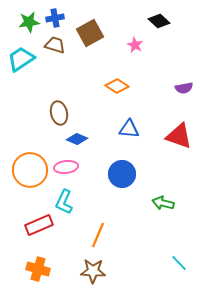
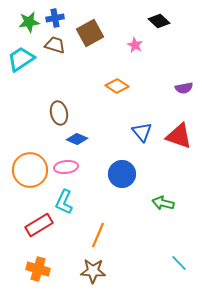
blue triangle: moved 13 px right, 3 px down; rotated 45 degrees clockwise
red rectangle: rotated 8 degrees counterclockwise
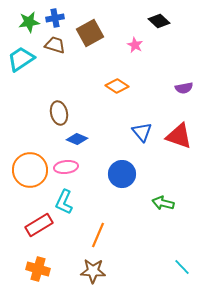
cyan line: moved 3 px right, 4 px down
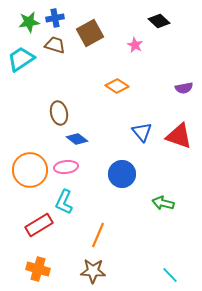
blue diamond: rotated 15 degrees clockwise
cyan line: moved 12 px left, 8 px down
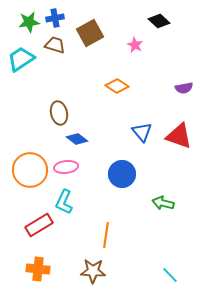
orange line: moved 8 px right; rotated 15 degrees counterclockwise
orange cross: rotated 10 degrees counterclockwise
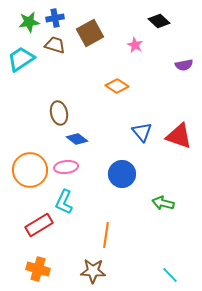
purple semicircle: moved 23 px up
orange cross: rotated 10 degrees clockwise
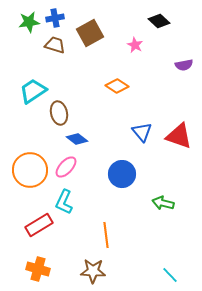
cyan trapezoid: moved 12 px right, 32 px down
pink ellipse: rotated 40 degrees counterclockwise
orange line: rotated 15 degrees counterclockwise
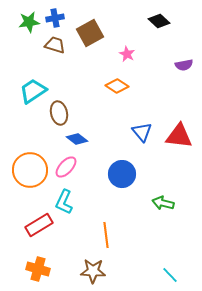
pink star: moved 8 px left, 9 px down
red triangle: rotated 12 degrees counterclockwise
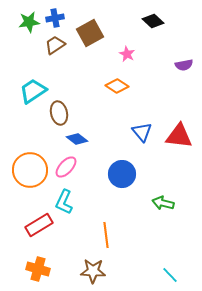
black diamond: moved 6 px left
brown trapezoid: rotated 50 degrees counterclockwise
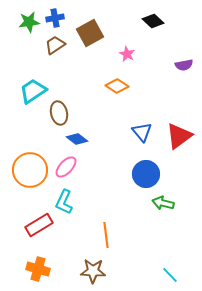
red triangle: rotated 44 degrees counterclockwise
blue circle: moved 24 px right
